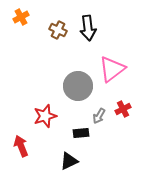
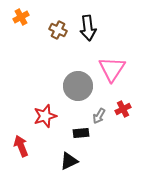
pink triangle: rotated 20 degrees counterclockwise
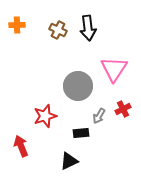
orange cross: moved 4 px left, 8 px down; rotated 28 degrees clockwise
pink triangle: moved 2 px right
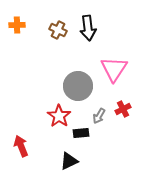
red star: moved 14 px right; rotated 20 degrees counterclockwise
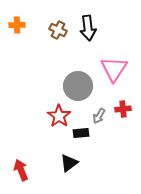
red cross: rotated 21 degrees clockwise
red arrow: moved 24 px down
black triangle: moved 2 px down; rotated 12 degrees counterclockwise
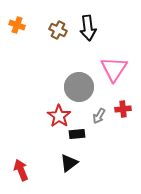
orange cross: rotated 21 degrees clockwise
gray circle: moved 1 px right, 1 px down
black rectangle: moved 4 px left, 1 px down
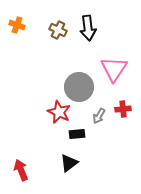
red star: moved 4 px up; rotated 10 degrees counterclockwise
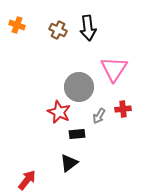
red arrow: moved 6 px right, 10 px down; rotated 60 degrees clockwise
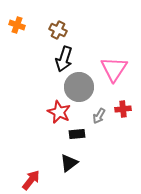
black arrow: moved 24 px left, 31 px down; rotated 25 degrees clockwise
red arrow: moved 4 px right
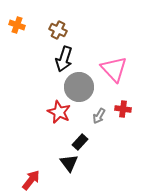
pink triangle: rotated 16 degrees counterclockwise
red cross: rotated 14 degrees clockwise
black rectangle: moved 3 px right, 8 px down; rotated 42 degrees counterclockwise
black triangle: rotated 30 degrees counterclockwise
